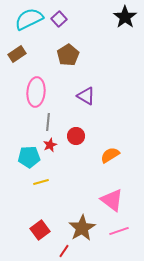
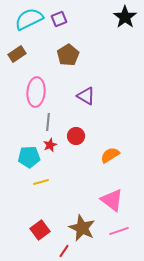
purple square: rotated 21 degrees clockwise
brown star: rotated 16 degrees counterclockwise
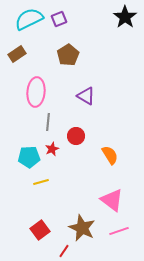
red star: moved 2 px right, 4 px down
orange semicircle: rotated 90 degrees clockwise
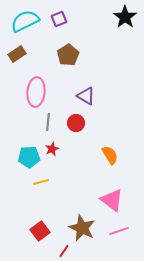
cyan semicircle: moved 4 px left, 2 px down
red circle: moved 13 px up
red square: moved 1 px down
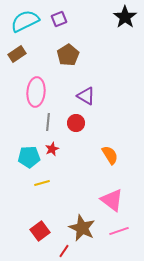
yellow line: moved 1 px right, 1 px down
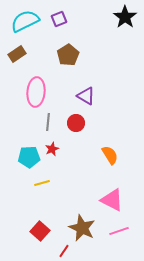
pink triangle: rotated 10 degrees counterclockwise
red square: rotated 12 degrees counterclockwise
